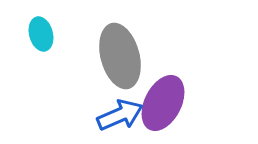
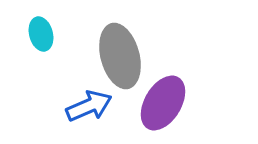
purple ellipse: rotated 4 degrees clockwise
blue arrow: moved 31 px left, 9 px up
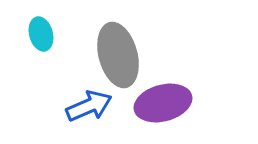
gray ellipse: moved 2 px left, 1 px up
purple ellipse: rotated 44 degrees clockwise
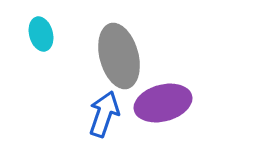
gray ellipse: moved 1 px right, 1 px down
blue arrow: moved 15 px right, 8 px down; rotated 48 degrees counterclockwise
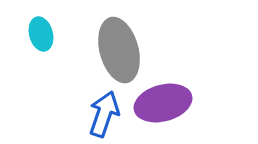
gray ellipse: moved 6 px up
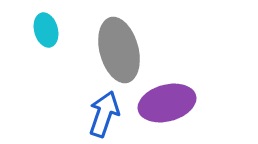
cyan ellipse: moved 5 px right, 4 px up
purple ellipse: moved 4 px right
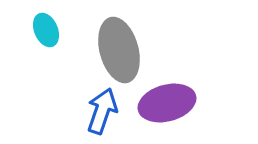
cyan ellipse: rotated 8 degrees counterclockwise
blue arrow: moved 2 px left, 3 px up
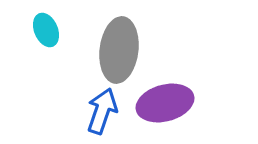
gray ellipse: rotated 22 degrees clockwise
purple ellipse: moved 2 px left
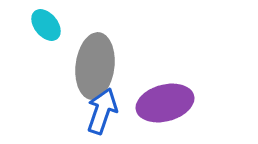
cyan ellipse: moved 5 px up; rotated 16 degrees counterclockwise
gray ellipse: moved 24 px left, 16 px down
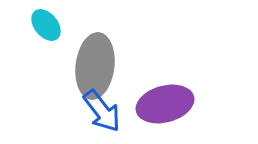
purple ellipse: moved 1 px down
blue arrow: rotated 123 degrees clockwise
